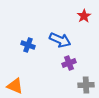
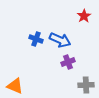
blue cross: moved 8 px right, 6 px up
purple cross: moved 1 px left, 1 px up
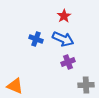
red star: moved 20 px left
blue arrow: moved 3 px right, 1 px up
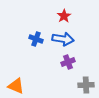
blue arrow: rotated 15 degrees counterclockwise
orange triangle: moved 1 px right
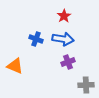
orange triangle: moved 1 px left, 20 px up
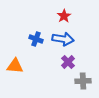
purple cross: rotated 24 degrees counterclockwise
orange triangle: rotated 18 degrees counterclockwise
gray cross: moved 3 px left, 4 px up
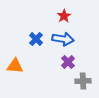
blue cross: rotated 24 degrees clockwise
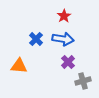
orange triangle: moved 4 px right
gray cross: rotated 14 degrees counterclockwise
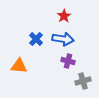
purple cross: moved 1 px up; rotated 32 degrees counterclockwise
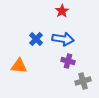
red star: moved 2 px left, 5 px up
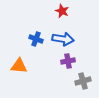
red star: rotated 16 degrees counterclockwise
blue cross: rotated 24 degrees counterclockwise
purple cross: rotated 24 degrees counterclockwise
